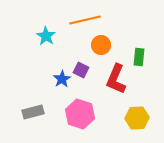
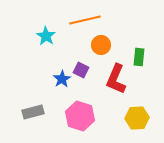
pink hexagon: moved 2 px down
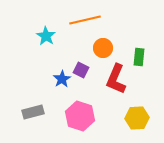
orange circle: moved 2 px right, 3 px down
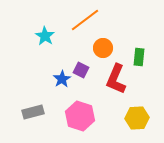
orange line: rotated 24 degrees counterclockwise
cyan star: moved 1 px left
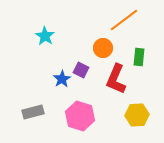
orange line: moved 39 px right
yellow hexagon: moved 3 px up
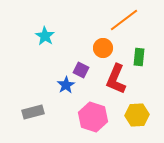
blue star: moved 4 px right, 6 px down
pink hexagon: moved 13 px right, 1 px down
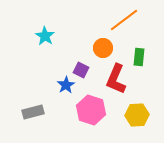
pink hexagon: moved 2 px left, 7 px up
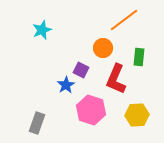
cyan star: moved 3 px left, 6 px up; rotated 18 degrees clockwise
gray rectangle: moved 4 px right, 11 px down; rotated 55 degrees counterclockwise
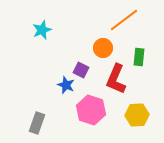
blue star: rotated 18 degrees counterclockwise
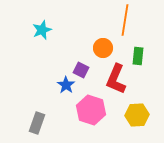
orange line: moved 1 px right; rotated 44 degrees counterclockwise
green rectangle: moved 1 px left, 1 px up
blue star: rotated 12 degrees clockwise
